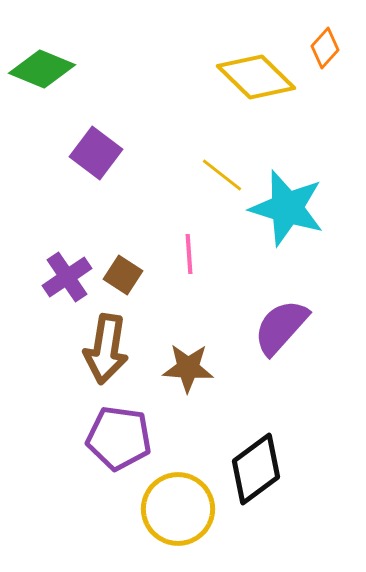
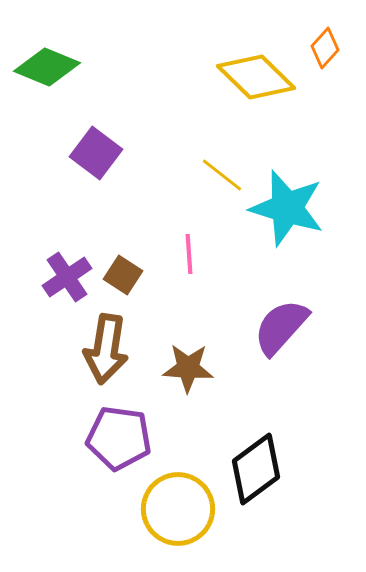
green diamond: moved 5 px right, 2 px up
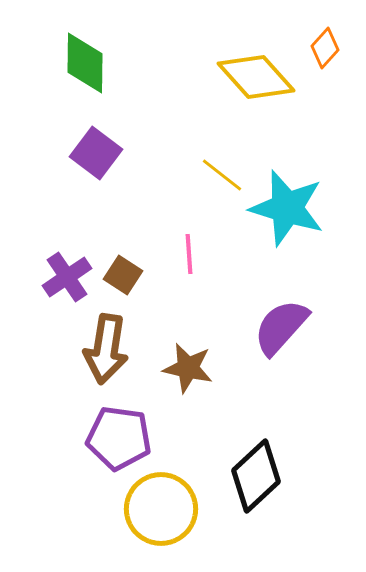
green diamond: moved 38 px right, 4 px up; rotated 68 degrees clockwise
yellow diamond: rotated 4 degrees clockwise
brown star: rotated 9 degrees clockwise
black diamond: moved 7 px down; rotated 6 degrees counterclockwise
yellow circle: moved 17 px left
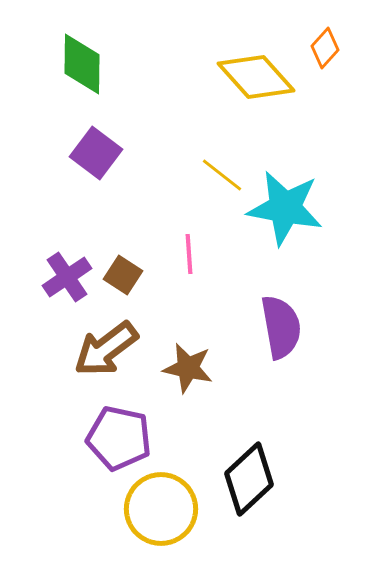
green diamond: moved 3 px left, 1 px down
cyan star: moved 2 px left; rotated 6 degrees counterclockwise
purple semicircle: rotated 128 degrees clockwise
brown arrow: rotated 44 degrees clockwise
purple pentagon: rotated 4 degrees clockwise
black diamond: moved 7 px left, 3 px down
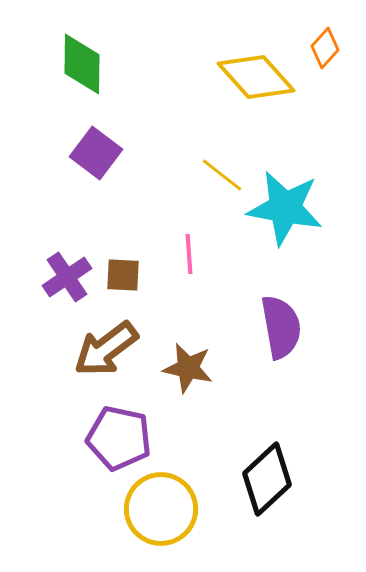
brown square: rotated 30 degrees counterclockwise
black diamond: moved 18 px right
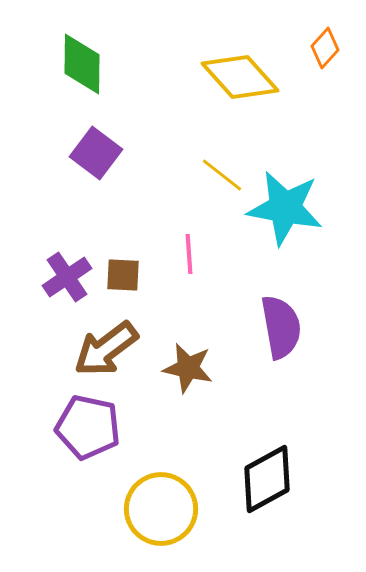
yellow diamond: moved 16 px left
purple pentagon: moved 31 px left, 11 px up
black diamond: rotated 14 degrees clockwise
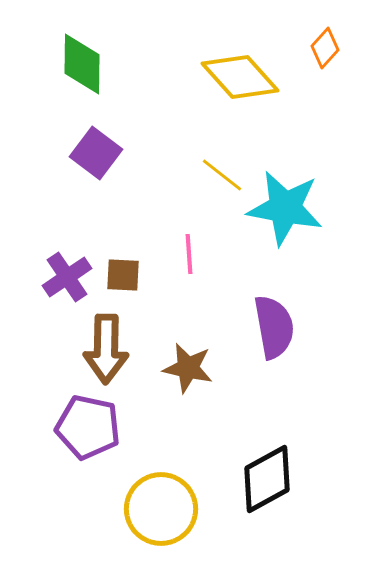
purple semicircle: moved 7 px left
brown arrow: rotated 52 degrees counterclockwise
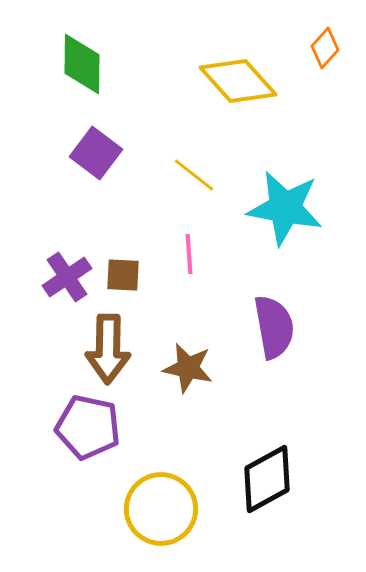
yellow diamond: moved 2 px left, 4 px down
yellow line: moved 28 px left
brown arrow: moved 2 px right
